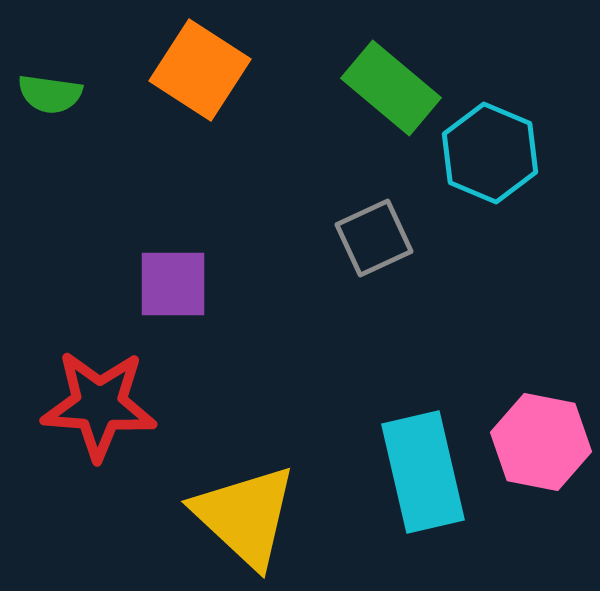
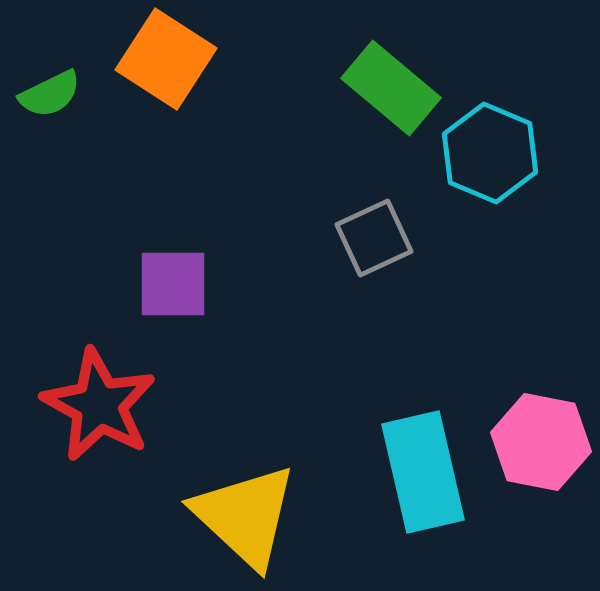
orange square: moved 34 px left, 11 px up
green semicircle: rotated 34 degrees counterclockwise
red star: rotated 25 degrees clockwise
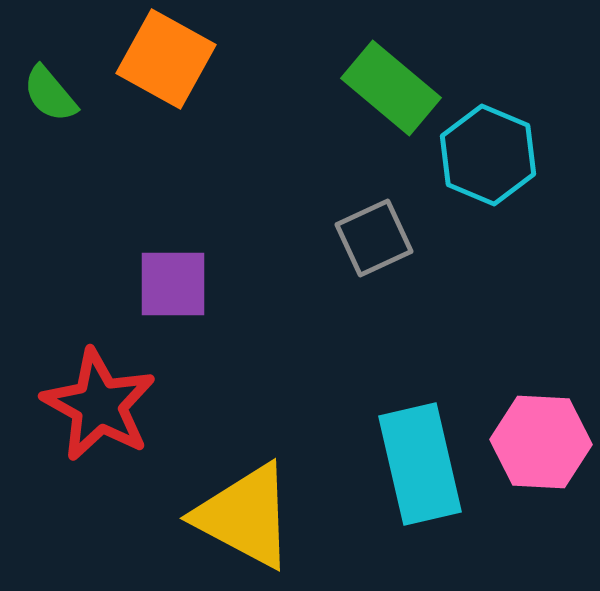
orange square: rotated 4 degrees counterclockwise
green semicircle: rotated 76 degrees clockwise
cyan hexagon: moved 2 px left, 2 px down
pink hexagon: rotated 8 degrees counterclockwise
cyan rectangle: moved 3 px left, 8 px up
yellow triangle: rotated 15 degrees counterclockwise
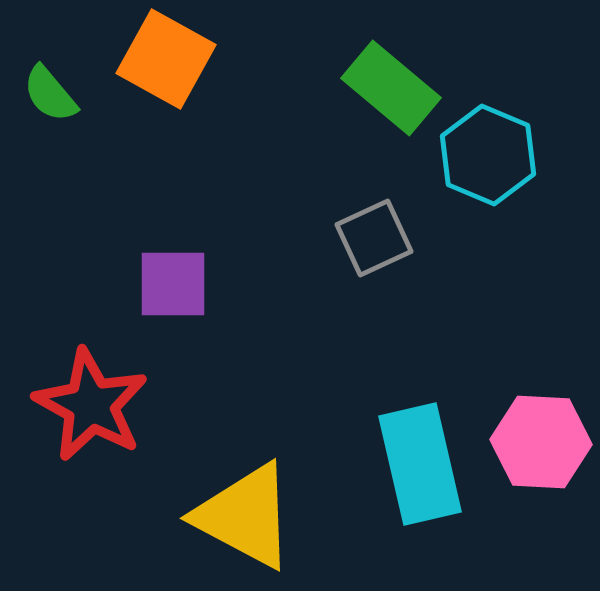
red star: moved 8 px left
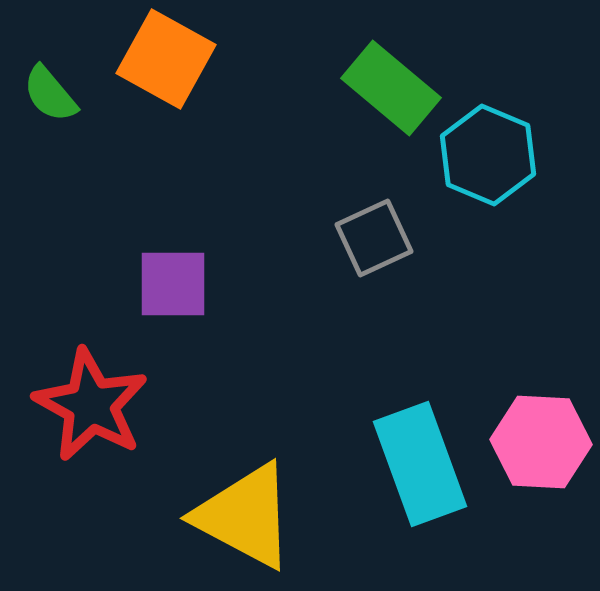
cyan rectangle: rotated 7 degrees counterclockwise
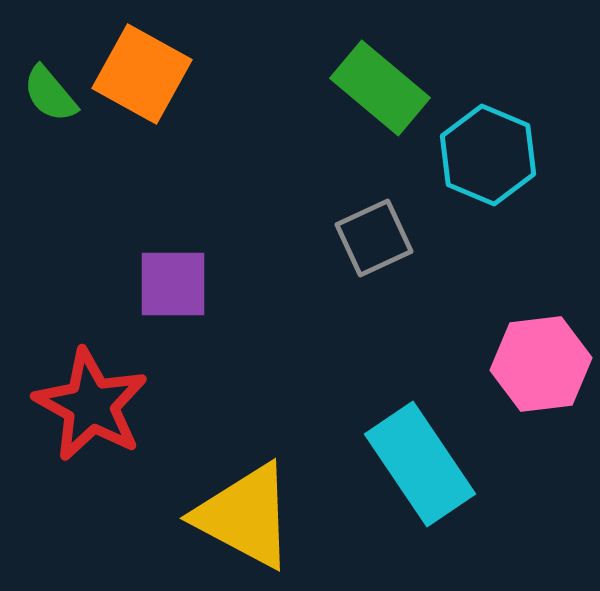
orange square: moved 24 px left, 15 px down
green rectangle: moved 11 px left
pink hexagon: moved 78 px up; rotated 10 degrees counterclockwise
cyan rectangle: rotated 14 degrees counterclockwise
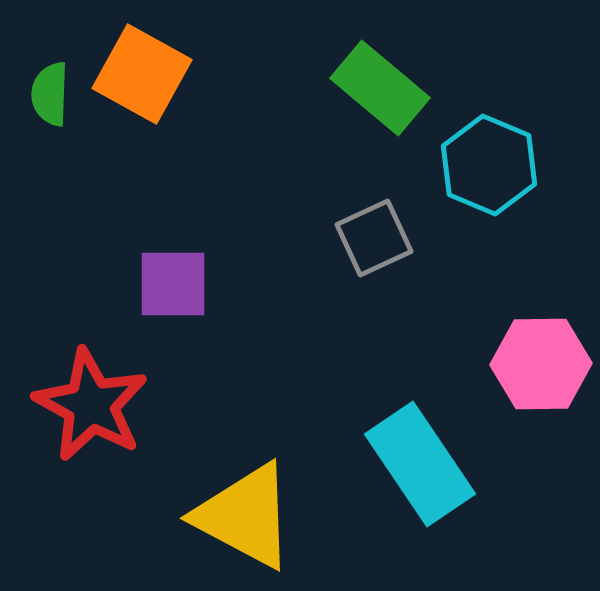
green semicircle: rotated 42 degrees clockwise
cyan hexagon: moved 1 px right, 10 px down
pink hexagon: rotated 6 degrees clockwise
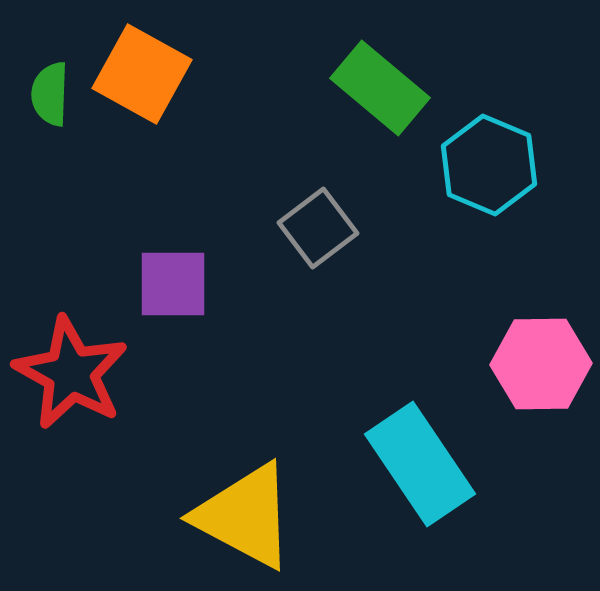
gray square: moved 56 px left, 10 px up; rotated 12 degrees counterclockwise
red star: moved 20 px left, 32 px up
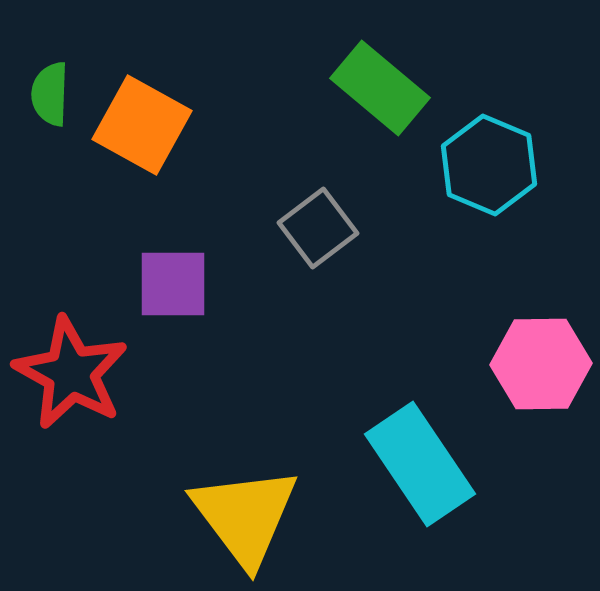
orange square: moved 51 px down
yellow triangle: rotated 25 degrees clockwise
